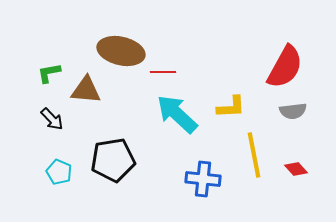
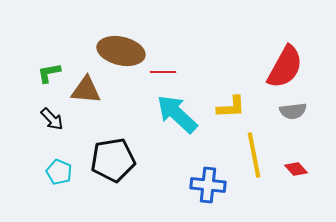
blue cross: moved 5 px right, 6 px down
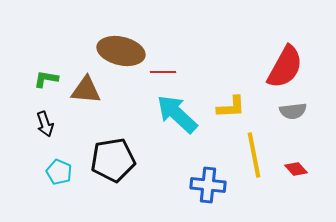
green L-shape: moved 3 px left, 6 px down; rotated 20 degrees clockwise
black arrow: moved 7 px left, 5 px down; rotated 25 degrees clockwise
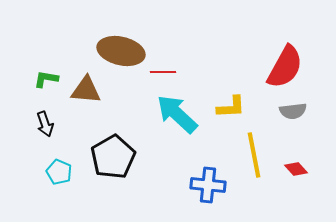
black pentagon: moved 3 px up; rotated 21 degrees counterclockwise
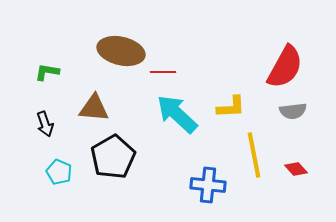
green L-shape: moved 1 px right, 7 px up
brown triangle: moved 8 px right, 18 px down
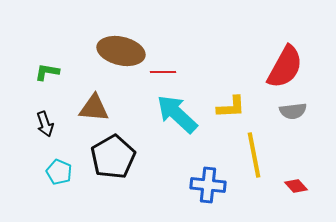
red diamond: moved 17 px down
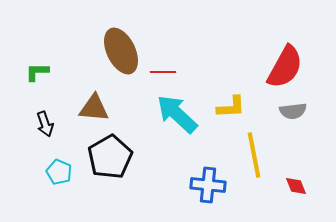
brown ellipse: rotated 51 degrees clockwise
green L-shape: moved 10 px left; rotated 10 degrees counterclockwise
black pentagon: moved 3 px left
red diamond: rotated 20 degrees clockwise
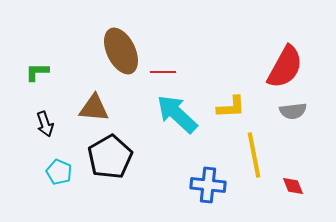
red diamond: moved 3 px left
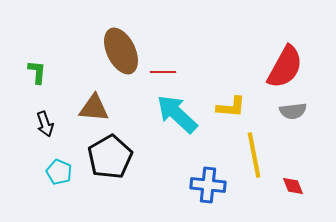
green L-shape: rotated 95 degrees clockwise
yellow L-shape: rotated 8 degrees clockwise
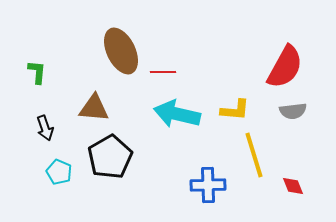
yellow L-shape: moved 4 px right, 3 px down
cyan arrow: rotated 30 degrees counterclockwise
black arrow: moved 4 px down
yellow line: rotated 6 degrees counterclockwise
blue cross: rotated 8 degrees counterclockwise
